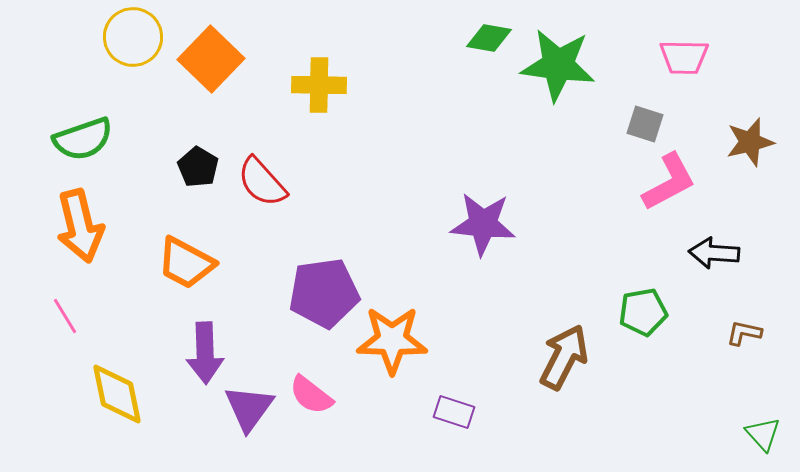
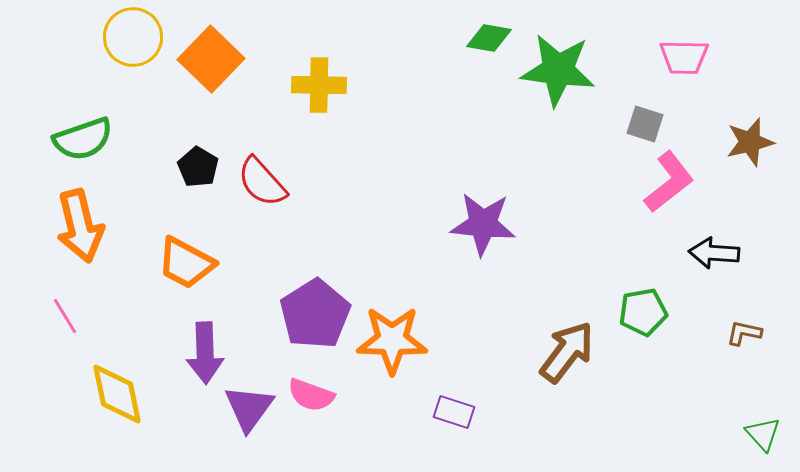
green star: moved 5 px down
pink L-shape: rotated 10 degrees counterclockwise
purple pentagon: moved 9 px left, 21 px down; rotated 24 degrees counterclockwise
brown arrow: moved 3 px right, 5 px up; rotated 10 degrees clockwise
pink semicircle: rotated 18 degrees counterclockwise
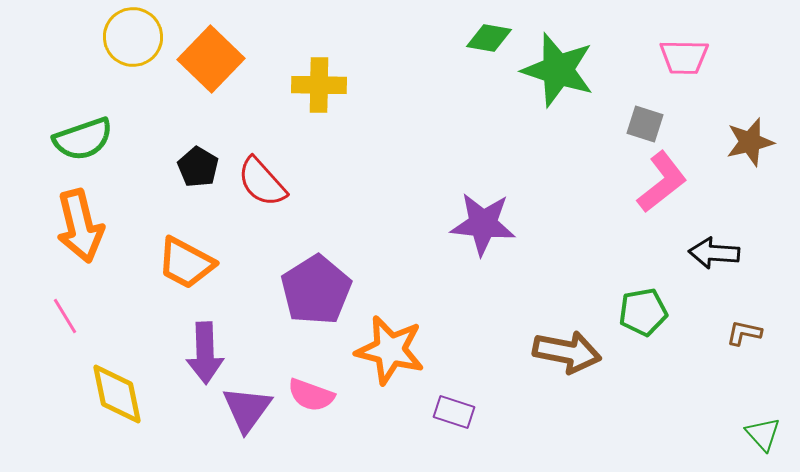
green star: rotated 10 degrees clockwise
pink L-shape: moved 7 px left
purple pentagon: moved 1 px right, 24 px up
orange star: moved 2 px left, 10 px down; rotated 12 degrees clockwise
brown arrow: rotated 64 degrees clockwise
purple triangle: moved 2 px left, 1 px down
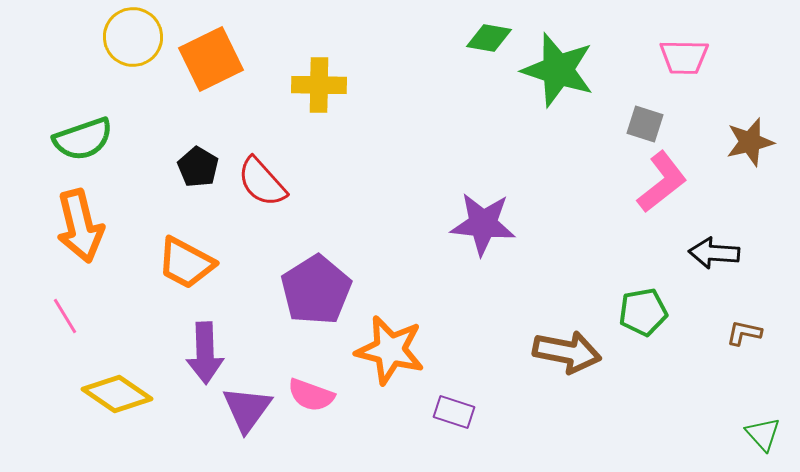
orange square: rotated 20 degrees clockwise
yellow diamond: rotated 44 degrees counterclockwise
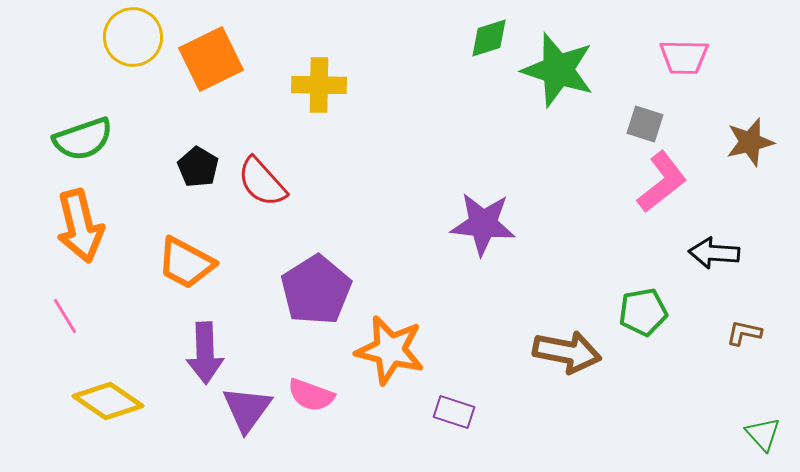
green diamond: rotated 27 degrees counterclockwise
yellow diamond: moved 9 px left, 7 px down
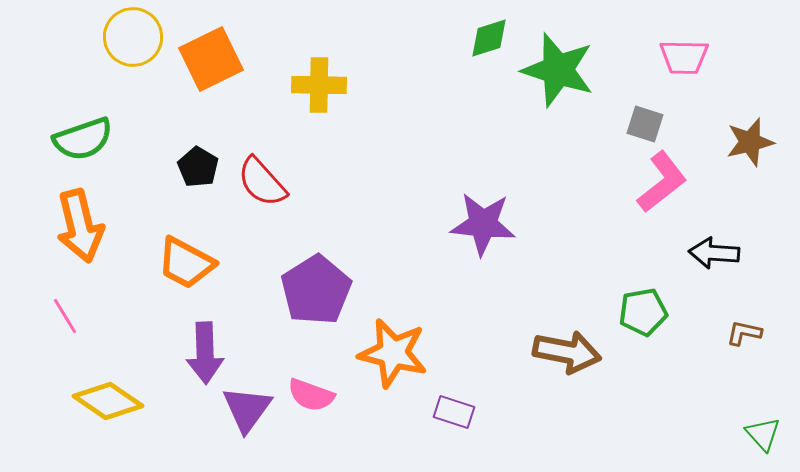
orange star: moved 3 px right, 3 px down
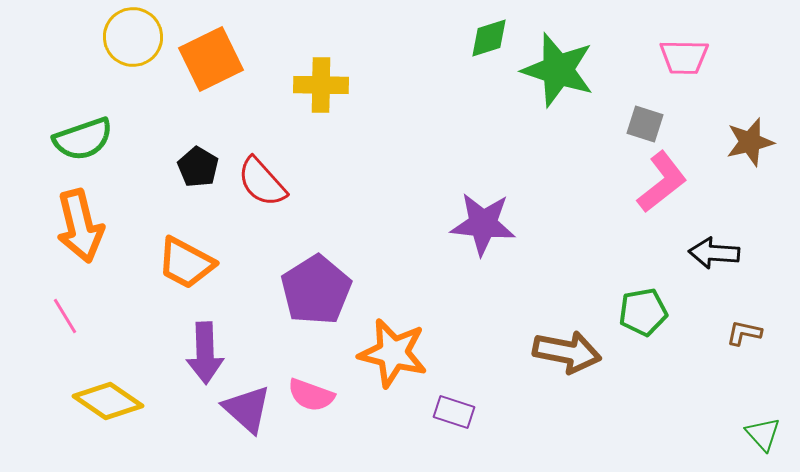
yellow cross: moved 2 px right
purple triangle: rotated 24 degrees counterclockwise
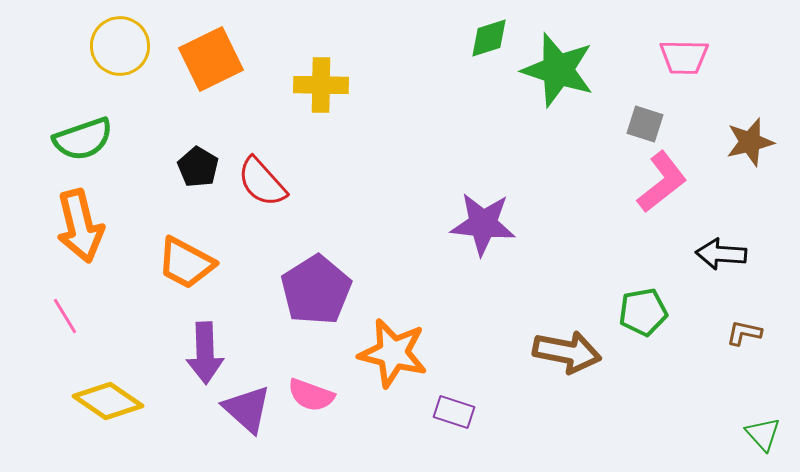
yellow circle: moved 13 px left, 9 px down
black arrow: moved 7 px right, 1 px down
